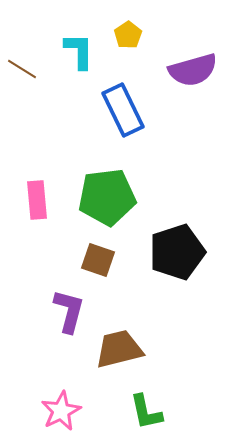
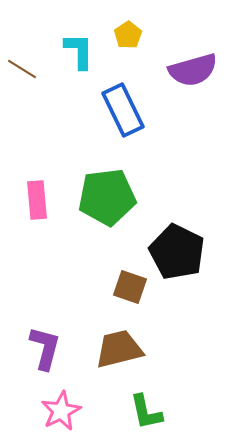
black pentagon: rotated 28 degrees counterclockwise
brown square: moved 32 px right, 27 px down
purple L-shape: moved 24 px left, 37 px down
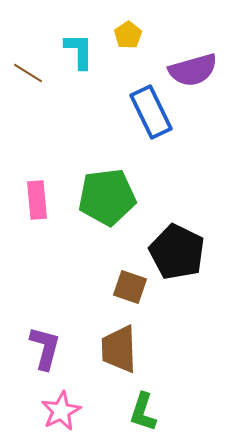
brown line: moved 6 px right, 4 px down
blue rectangle: moved 28 px right, 2 px down
brown trapezoid: rotated 78 degrees counterclockwise
green L-shape: moved 3 px left; rotated 30 degrees clockwise
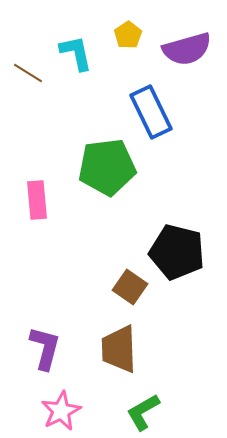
cyan L-shape: moved 3 px left, 2 px down; rotated 12 degrees counterclockwise
purple semicircle: moved 6 px left, 21 px up
green pentagon: moved 30 px up
black pentagon: rotated 12 degrees counterclockwise
brown square: rotated 16 degrees clockwise
green L-shape: rotated 42 degrees clockwise
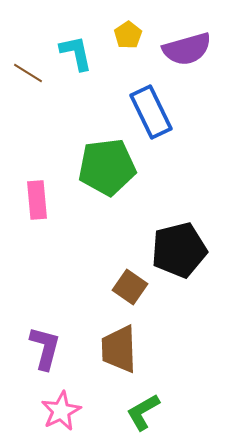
black pentagon: moved 2 px right, 2 px up; rotated 28 degrees counterclockwise
